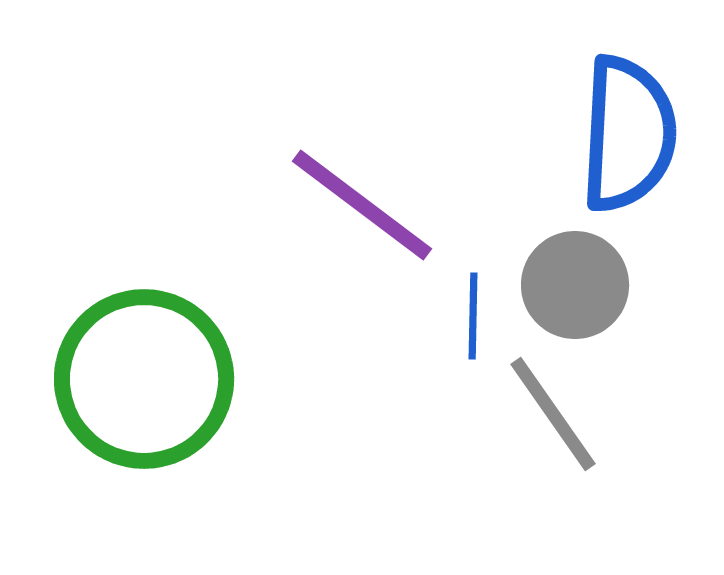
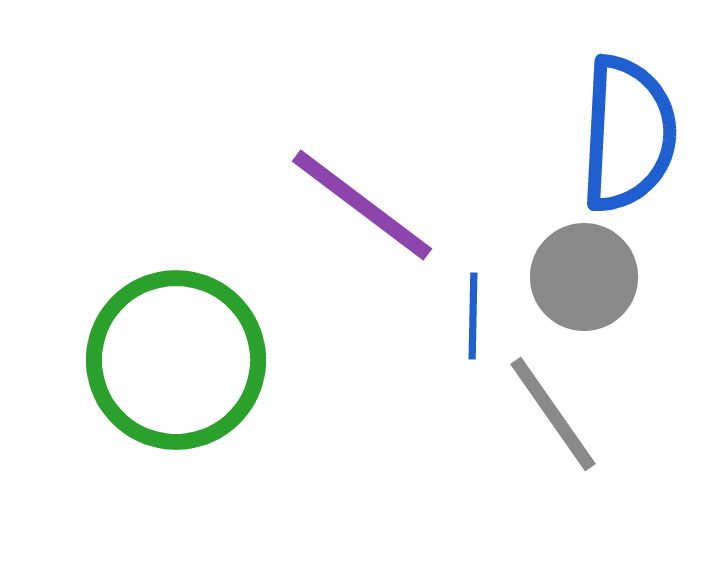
gray circle: moved 9 px right, 8 px up
green circle: moved 32 px right, 19 px up
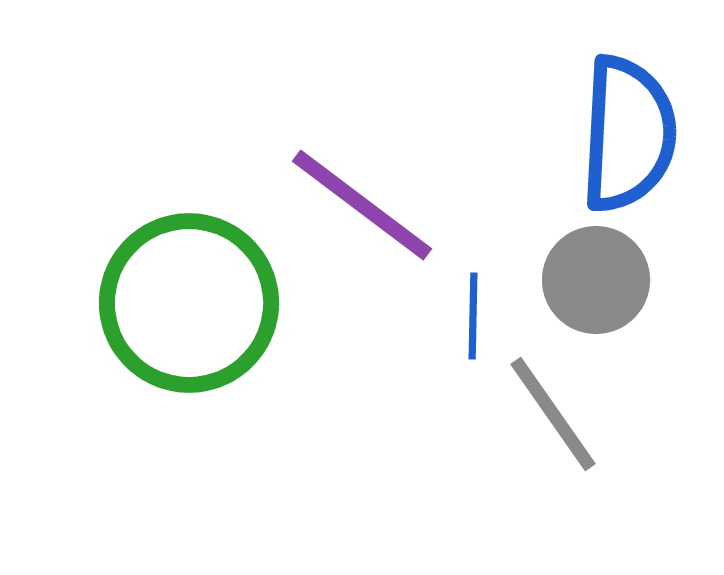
gray circle: moved 12 px right, 3 px down
green circle: moved 13 px right, 57 px up
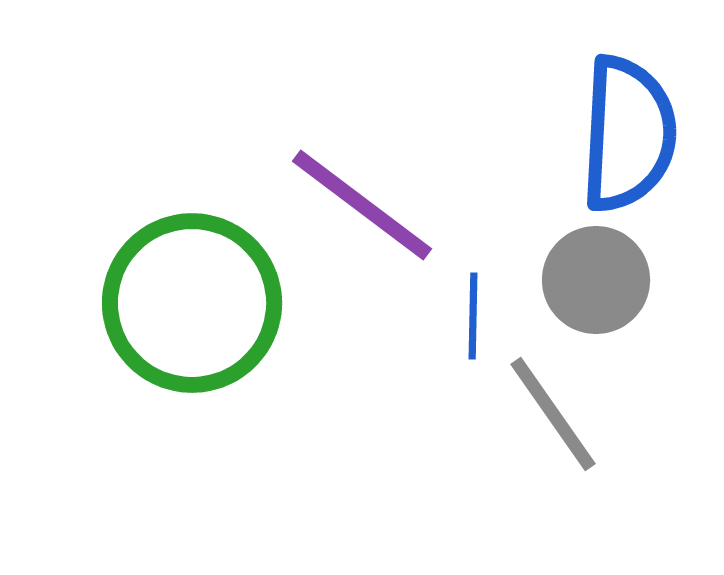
green circle: moved 3 px right
